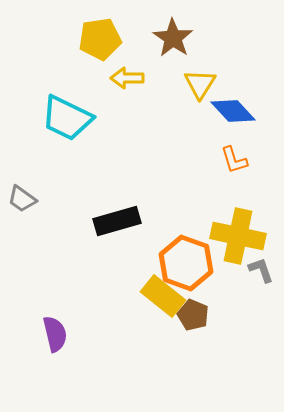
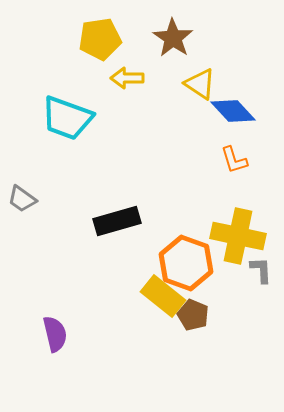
yellow triangle: rotated 28 degrees counterclockwise
cyan trapezoid: rotated 6 degrees counterclockwise
gray L-shape: rotated 16 degrees clockwise
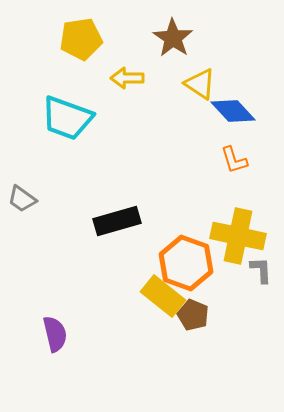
yellow pentagon: moved 19 px left
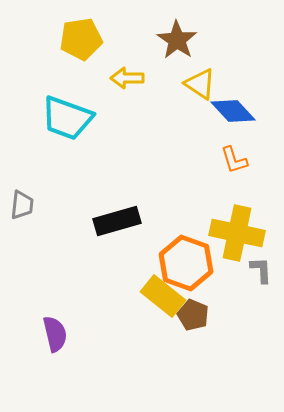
brown star: moved 4 px right, 2 px down
gray trapezoid: moved 6 px down; rotated 120 degrees counterclockwise
yellow cross: moved 1 px left, 3 px up
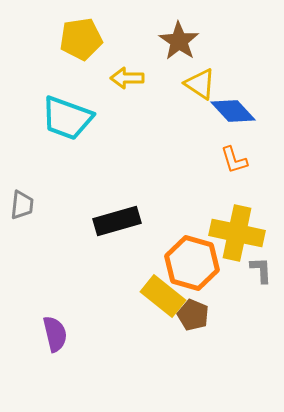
brown star: moved 2 px right, 1 px down
orange hexagon: moved 6 px right; rotated 4 degrees counterclockwise
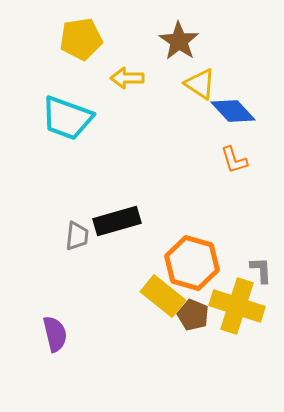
gray trapezoid: moved 55 px right, 31 px down
yellow cross: moved 73 px down; rotated 6 degrees clockwise
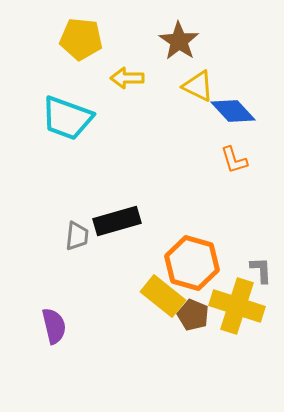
yellow pentagon: rotated 15 degrees clockwise
yellow triangle: moved 2 px left, 2 px down; rotated 8 degrees counterclockwise
purple semicircle: moved 1 px left, 8 px up
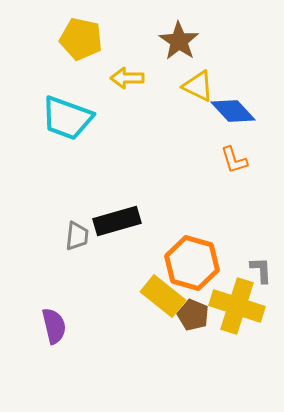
yellow pentagon: rotated 6 degrees clockwise
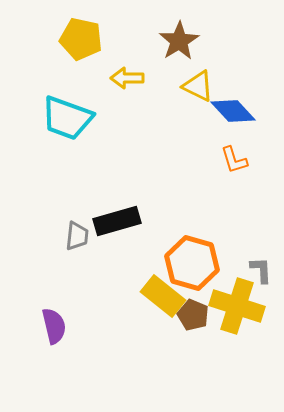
brown star: rotated 6 degrees clockwise
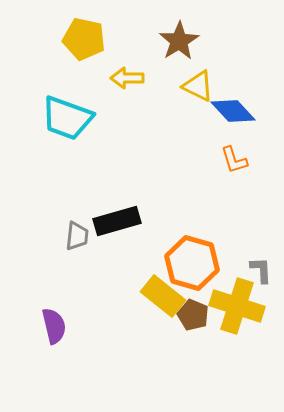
yellow pentagon: moved 3 px right
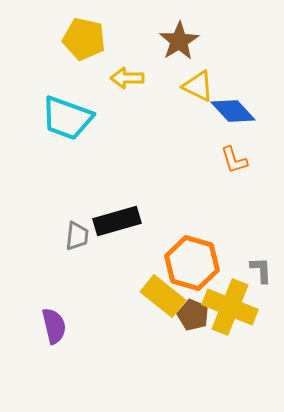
yellow cross: moved 7 px left, 1 px down; rotated 4 degrees clockwise
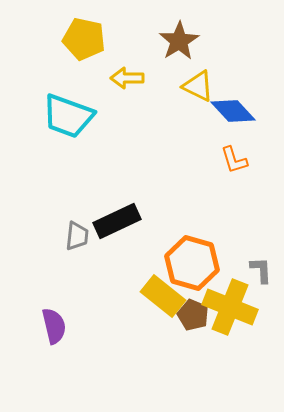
cyan trapezoid: moved 1 px right, 2 px up
black rectangle: rotated 9 degrees counterclockwise
